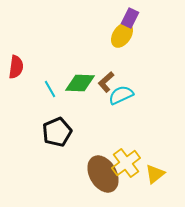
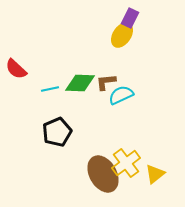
red semicircle: moved 2 px down; rotated 125 degrees clockwise
brown L-shape: rotated 35 degrees clockwise
cyan line: rotated 72 degrees counterclockwise
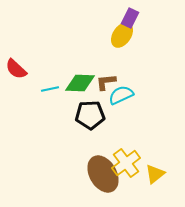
black pentagon: moved 33 px right, 17 px up; rotated 20 degrees clockwise
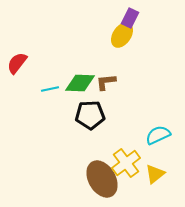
red semicircle: moved 1 px right, 6 px up; rotated 85 degrees clockwise
cyan semicircle: moved 37 px right, 40 px down
brown ellipse: moved 1 px left, 5 px down
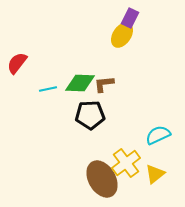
brown L-shape: moved 2 px left, 2 px down
cyan line: moved 2 px left
